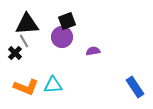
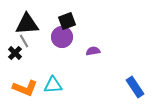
orange L-shape: moved 1 px left, 1 px down
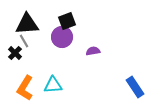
orange L-shape: rotated 100 degrees clockwise
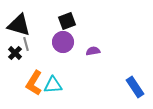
black triangle: moved 8 px left, 1 px down; rotated 20 degrees clockwise
purple circle: moved 1 px right, 5 px down
gray line: moved 2 px right, 3 px down; rotated 16 degrees clockwise
orange L-shape: moved 9 px right, 5 px up
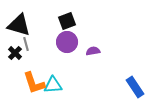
purple circle: moved 4 px right
orange L-shape: rotated 50 degrees counterclockwise
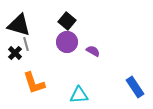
black square: rotated 30 degrees counterclockwise
purple semicircle: rotated 40 degrees clockwise
cyan triangle: moved 26 px right, 10 px down
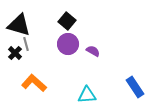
purple circle: moved 1 px right, 2 px down
orange L-shape: rotated 150 degrees clockwise
cyan triangle: moved 8 px right
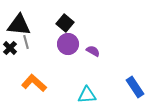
black square: moved 2 px left, 2 px down
black triangle: rotated 10 degrees counterclockwise
gray line: moved 2 px up
black cross: moved 5 px left, 5 px up
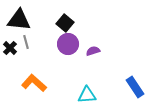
black triangle: moved 5 px up
purple semicircle: rotated 48 degrees counterclockwise
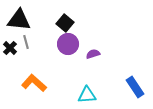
purple semicircle: moved 3 px down
